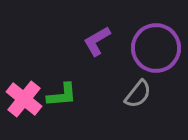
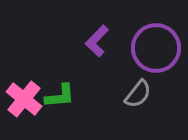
purple L-shape: rotated 16 degrees counterclockwise
green L-shape: moved 2 px left, 1 px down
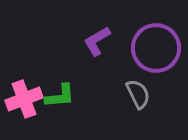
purple L-shape: rotated 16 degrees clockwise
gray semicircle: rotated 64 degrees counterclockwise
pink cross: rotated 30 degrees clockwise
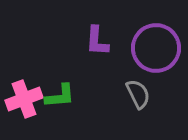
purple L-shape: rotated 56 degrees counterclockwise
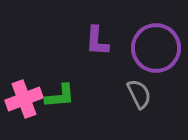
gray semicircle: moved 1 px right
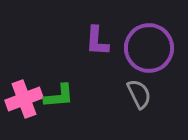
purple circle: moved 7 px left
green L-shape: moved 1 px left
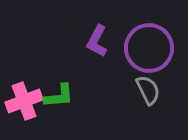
purple L-shape: rotated 24 degrees clockwise
gray semicircle: moved 9 px right, 4 px up
pink cross: moved 2 px down
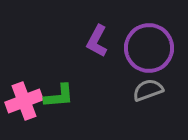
gray semicircle: rotated 84 degrees counterclockwise
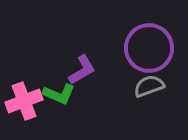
purple L-shape: moved 15 px left, 29 px down; rotated 148 degrees counterclockwise
gray semicircle: moved 1 px right, 4 px up
green L-shape: moved 2 px up; rotated 28 degrees clockwise
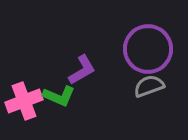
purple circle: moved 1 px left, 1 px down
green L-shape: moved 2 px down
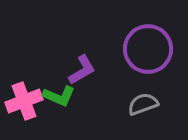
gray semicircle: moved 6 px left, 18 px down
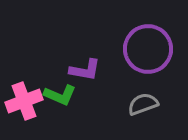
purple L-shape: moved 3 px right; rotated 40 degrees clockwise
green L-shape: moved 1 px right, 1 px up
